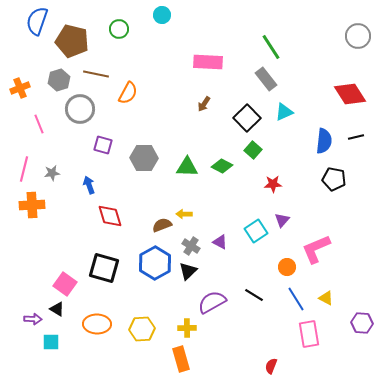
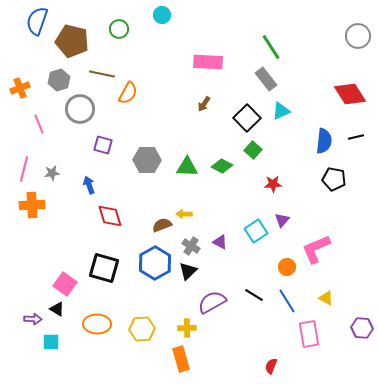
brown line at (96, 74): moved 6 px right
cyan triangle at (284, 112): moved 3 px left, 1 px up
gray hexagon at (144, 158): moved 3 px right, 2 px down
blue line at (296, 299): moved 9 px left, 2 px down
purple hexagon at (362, 323): moved 5 px down
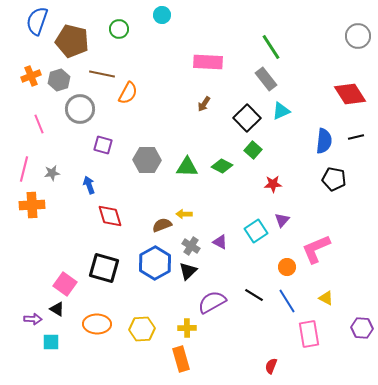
orange cross at (20, 88): moved 11 px right, 12 px up
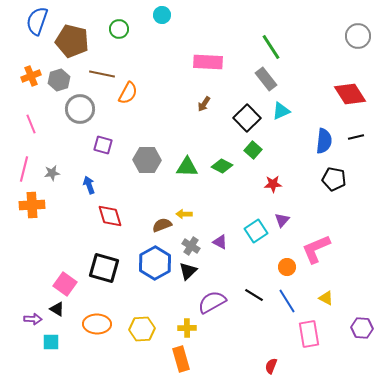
pink line at (39, 124): moved 8 px left
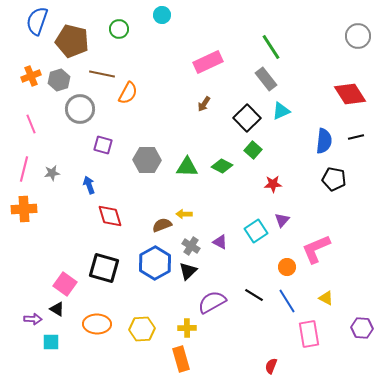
pink rectangle at (208, 62): rotated 28 degrees counterclockwise
orange cross at (32, 205): moved 8 px left, 4 px down
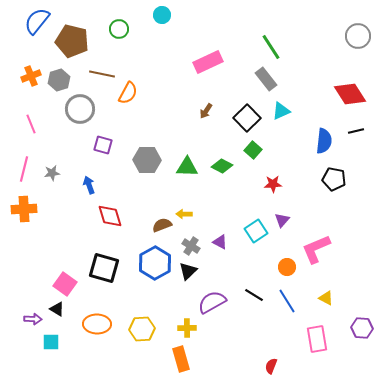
blue semicircle at (37, 21): rotated 20 degrees clockwise
brown arrow at (204, 104): moved 2 px right, 7 px down
black line at (356, 137): moved 6 px up
pink rectangle at (309, 334): moved 8 px right, 5 px down
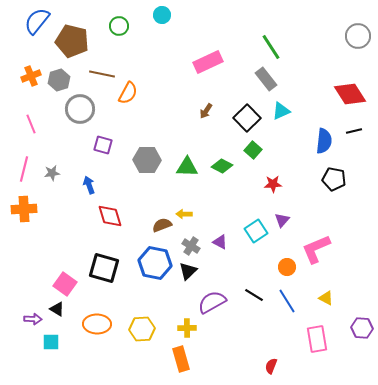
green circle at (119, 29): moved 3 px up
black line at (356, 131): moved 2 px left
blue hexagon at (155, 263): rotated 20 degrees counterclockwise
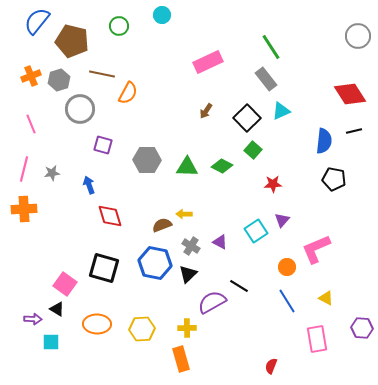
black triangle at (188, 271): moved 3 px down
black line at (254, 295): moved 15 px left, 9 px up
